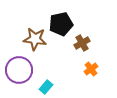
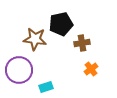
brown cross: rotated 21 degrees clockwise
cyan rectangle: rotated 32 degrees clockwise
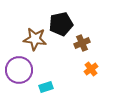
brown cross: rotated 14 degrees counterclockwise
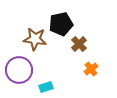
brown cross: moved 3 px left, 1 px down; rotated 21 degrees counterclockwise
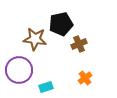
brown cross: rotated 21 degrees clockwise
orange cross: moved 6 px left, 9 px down
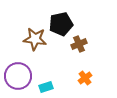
purple circle: moved 1 px left, 6 px down
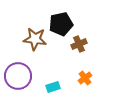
cyan rectangle: moved 7 px right
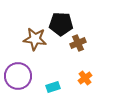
black pentagon: rotated 15 degrees clockwise
brown cross: moved 1 px left, 1 px up
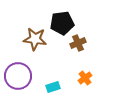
black pentagon: moved 1 px right, 1 px up; rotated 10 degrees counterclockwise
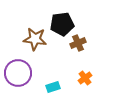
black pentagon: moved 1 px down
purple circle: moved 3 px up
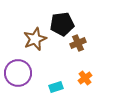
brown star: rotated 30 degrees counterclockwise
cyan rectangle: moved 3 px right
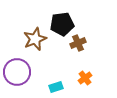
purple circle: moved 1 px left, 1 px up
